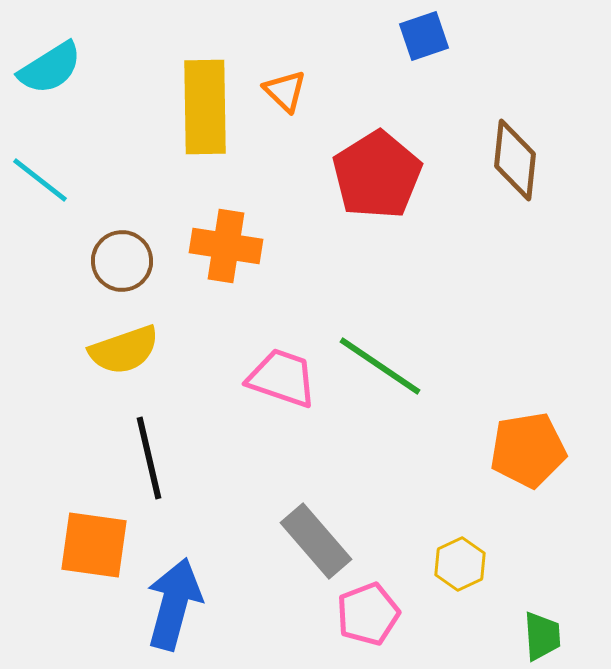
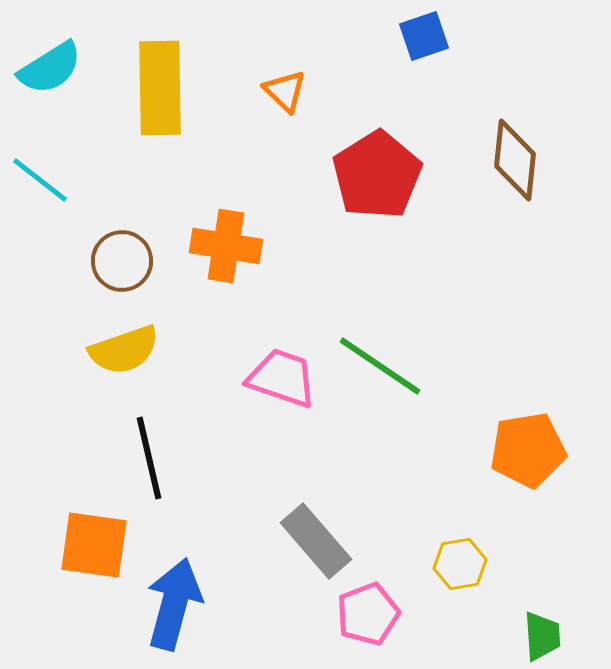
yellow rectangle: moved 45 px left, 19 px up
yellow hexagon: rotated 15 degrees clockwise
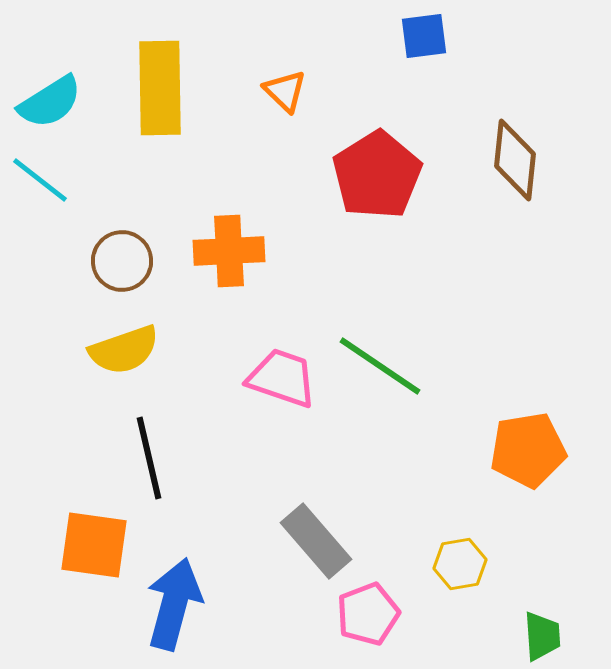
blue square: rotated 12 degrees clockwise
cyan semicircle: moved 34 px down
orange cross: moved 3 px right, 5 px down; rotated 12 degrees counterclockwise
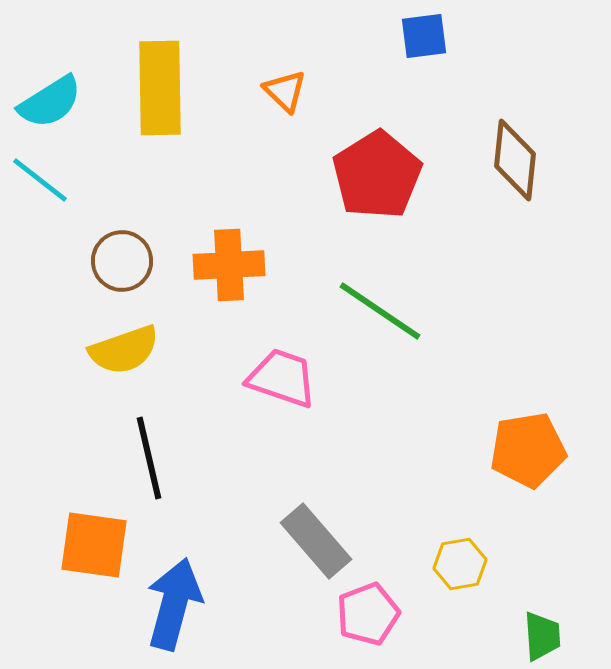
orange cross: moved 14 px down
green line: moved 55 px up
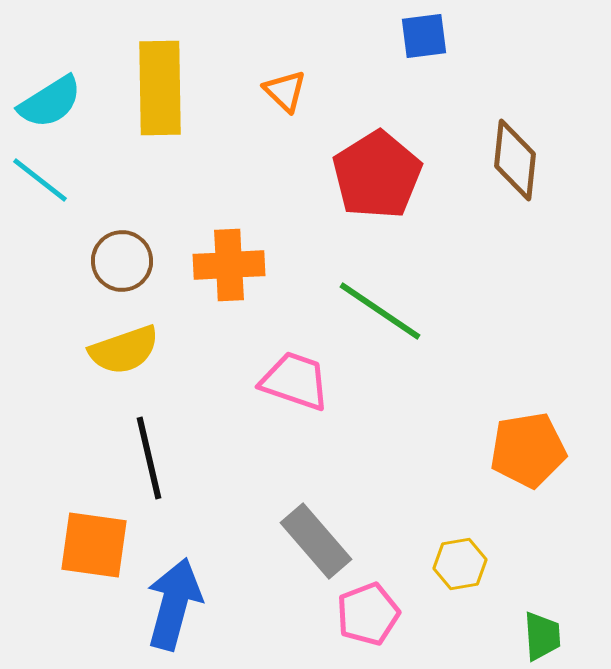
pink trapezoid: moved 13 px right, 3 px down
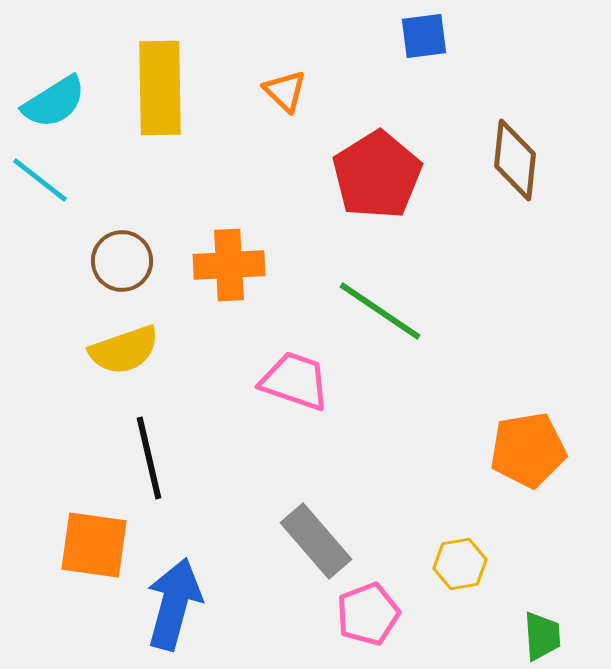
cyan semicircle: moved 4 px right
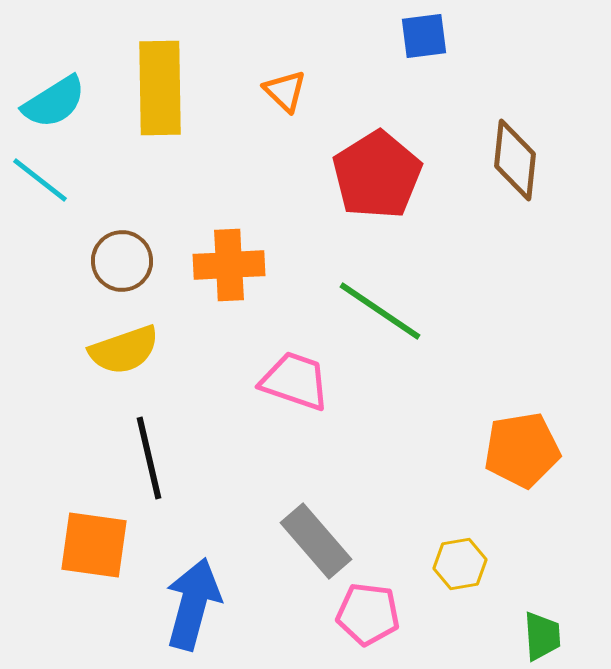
orange pentagon: moved 6 px left
blue arrow: moved 19 px right
pink pentagon: rotated 28 degrees clockwise
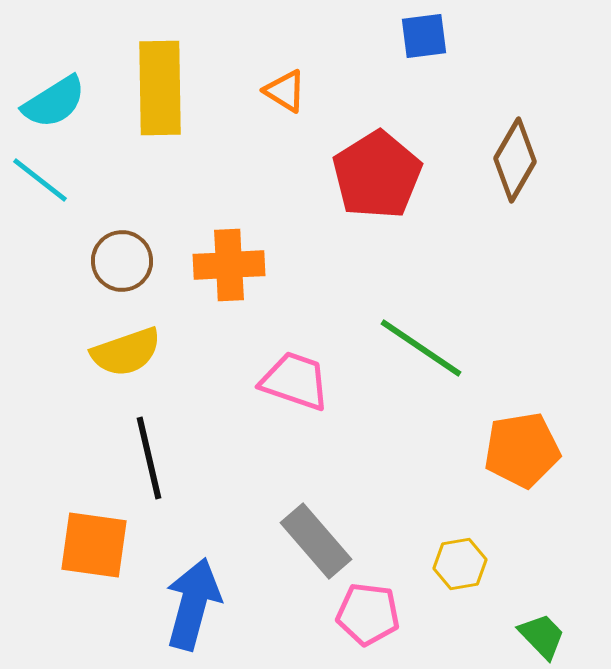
orange triangle: rotated 12 degrees counterclockwise
brown diamond: rotated 24 degrees clockwise
green line: moved 41 px right, 37 px down
yellow semicircle: moved 2 px right, 2 px down
green trapezoid: rotated 40 degrees counterclockwise
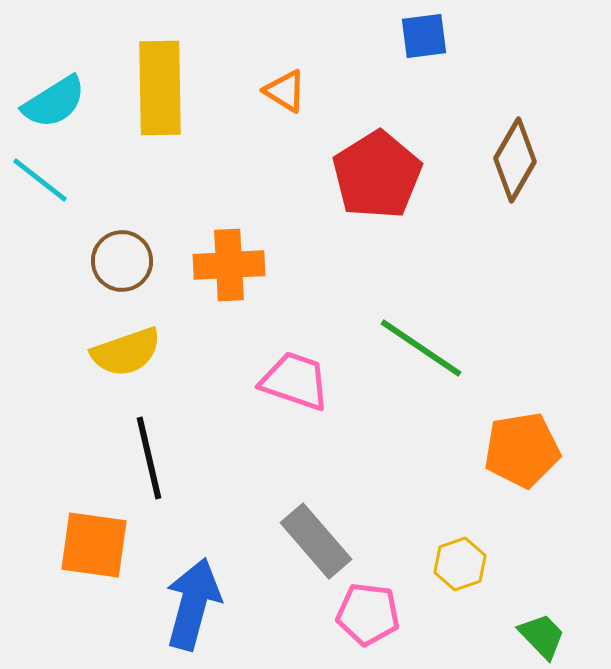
yellow hexagon: rotated 9 degrees counterclockwise
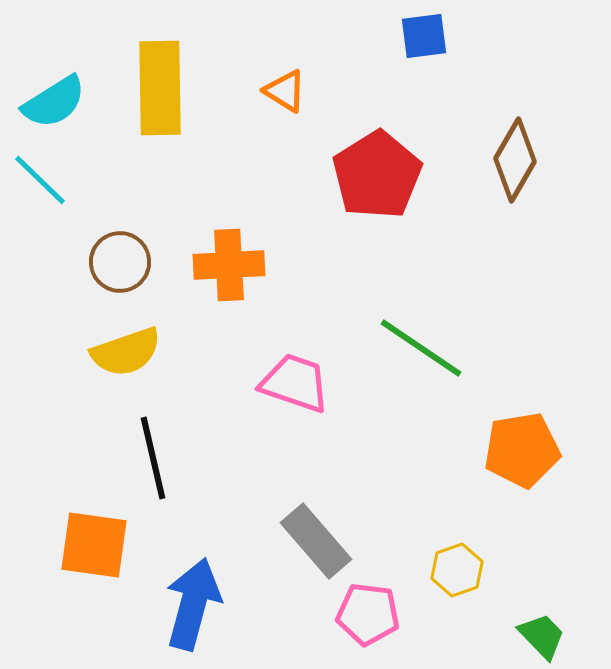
cyan line: rotated 6 degrees clockwise
brown circle: moved 2 px left, 1 px down
pink trapezoid: moved 2 px down
black line: moved 4 px right
yellow hexagon: moved 3 px left, 6 px down
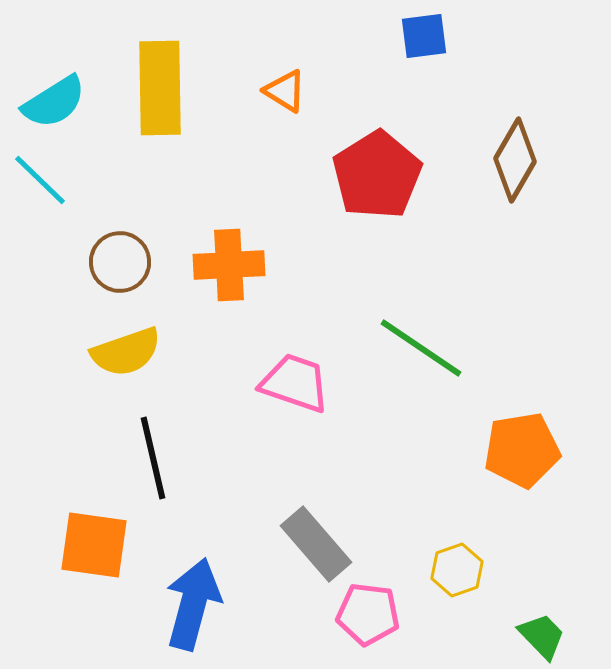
gray rectangle: moved 3 px down
